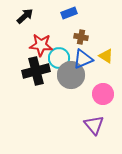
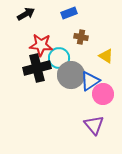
black arrow: moved 1 px right, 2 px up; rotated 12 degrees clockwise
blue triangle: moved 7 px right, 22 px down; rotated 10 degrees counterclockwise
black cross: moved 1 px right, 3 px up
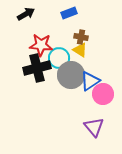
yellow triangle: moved 26 px left, 6 px up
purple triangle: moved 2 px down
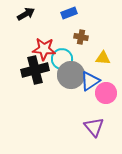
red star: moved 3 px right, 4 px down
yellow triangle: moved 23 px right, 8 px down; rotated 28 degrees counterclockwise
cyan circle: moved 3 px right, 1 px down
black cross: moved 2 px left, 2 px down
pink circle: moved 3 px right, 1 px up
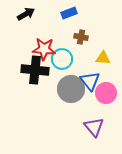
black cross: rotated 20 degrees clockwise
gray circle: moved 14 px down
blue triangle: rotated 35 degrees counterclockwise
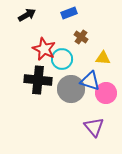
black arrow: moved 1 px right, 1 px down
brown cross: rotated 24 degrees clockwise
red star: rotated 20 degrees clockwise
black cross: moved 3 px right, 10 px down
blue triangle: rotated 35 degrees counterclockwise
